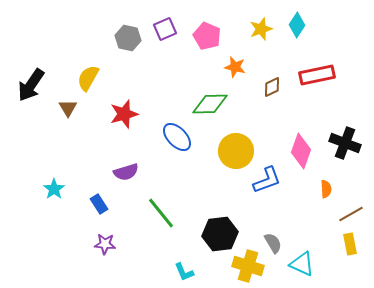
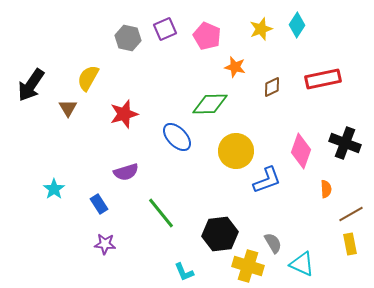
red rectangle: moved 6 px right, 4 px down
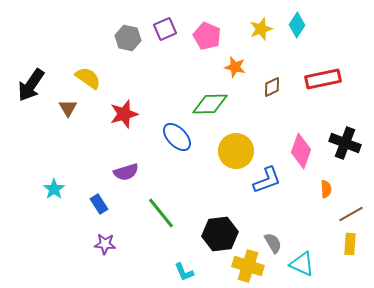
yellow semicircle: rotated 96 degrees clockwise
yellow rectangle: rotated 15 degrees clockwise
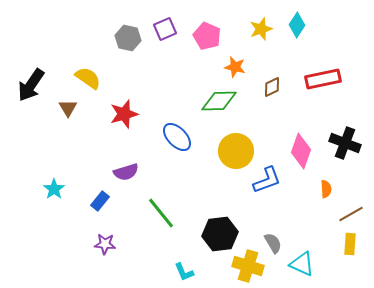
green diamond: moved 9 px right, 3 px up
blue rectangle: moved 1 px right, 3 px up; rotated 72 degrees clockwise
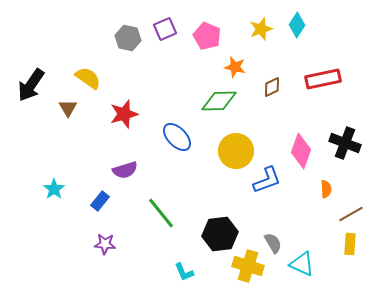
purple semicircle: moved 1 px left, 2 px up
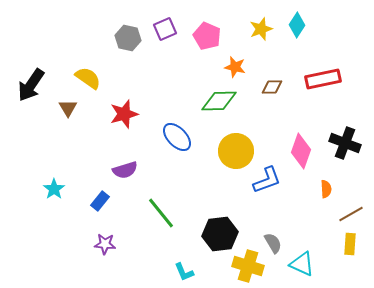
brown diamond: rotated 25 degrees clockwise
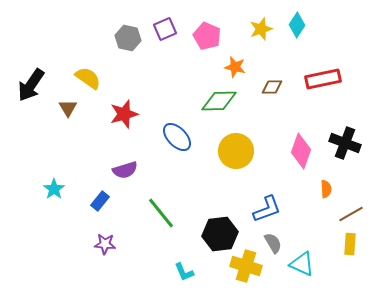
blue L-shape: moved 29 px down
yellow cross: moved 2 px left
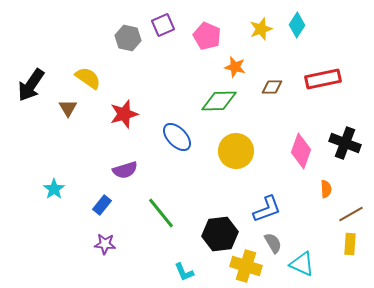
purple square: moved 2 px left, 4 px up
blue rectangle: moved 2 px right, 4 px down
